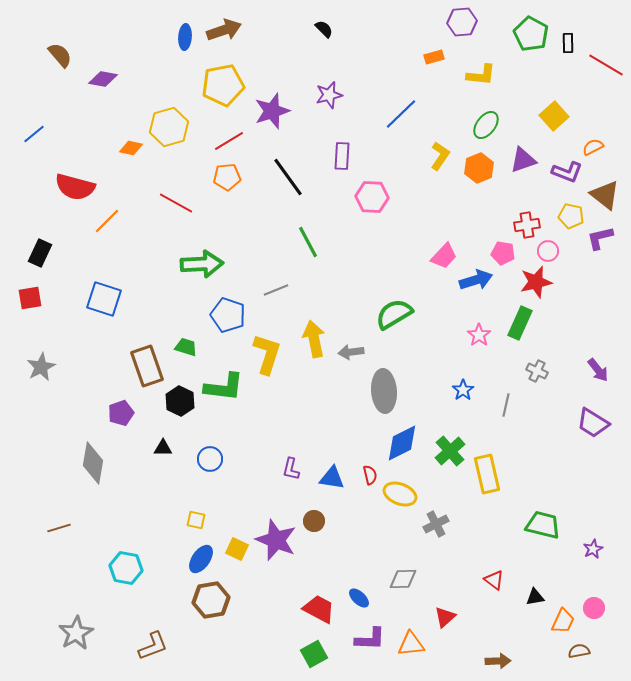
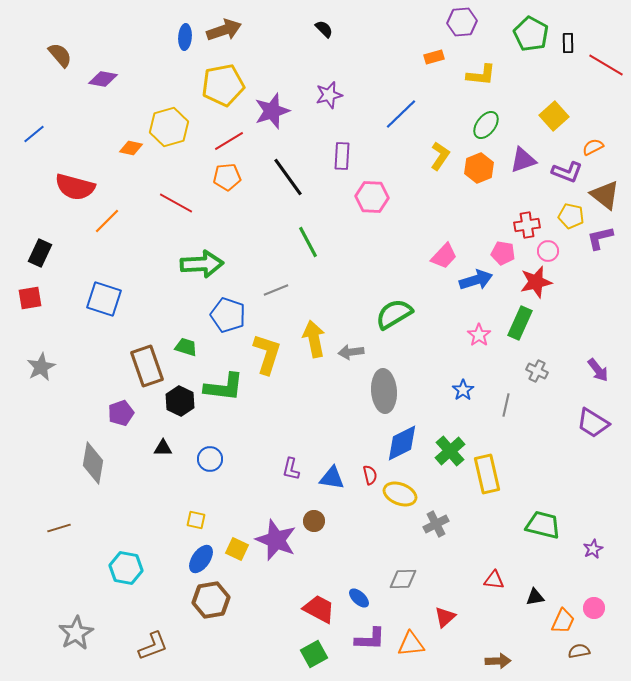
red triangle at (494, 580): rotated 30 degrees counterclockwise
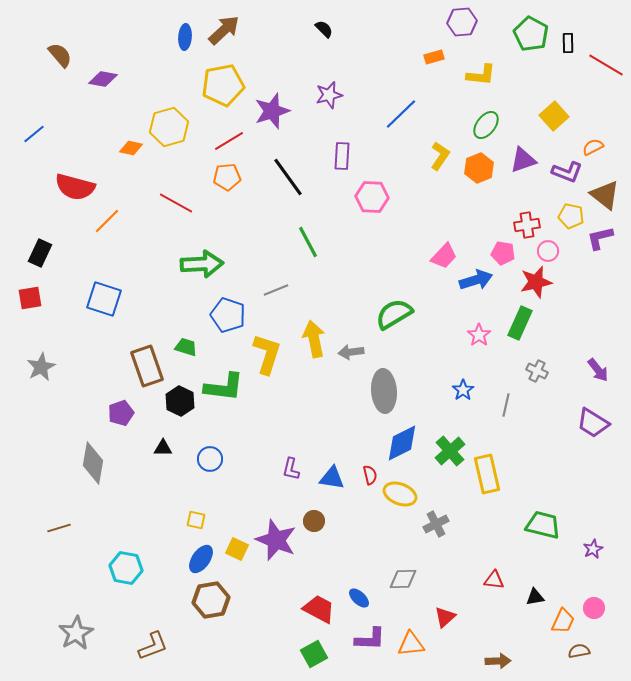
brown arrow at (224, 30): rotated 24 degrees counterclockwise
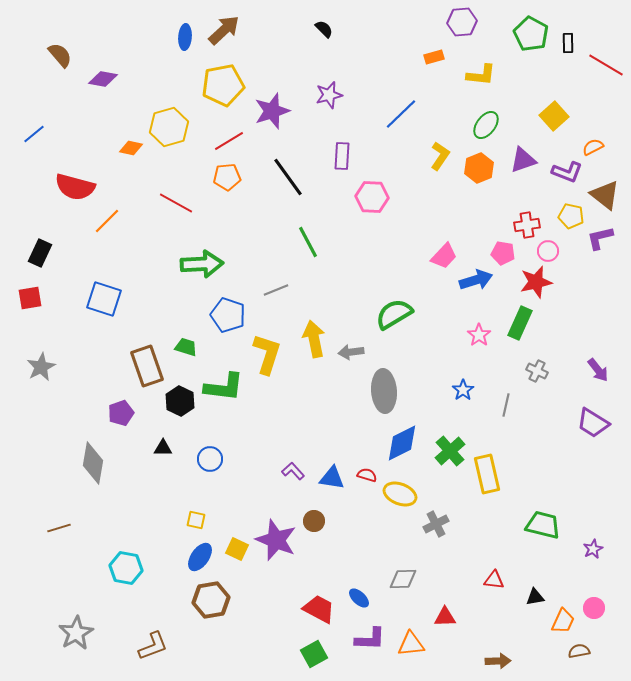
purple L-shape at (291, 469): moved 2 px right, 2 px down; rotated 125 degrees clockwise
red semicircle at (370, 475): moved 3 px left; rotated 60 degrees counterclockwise
blue ellipse at (201, 559): moved 1 px left, 2 px up
red triangle at (445, 617): rotated 40 degrees clockwise
